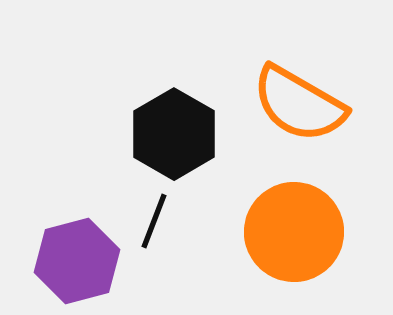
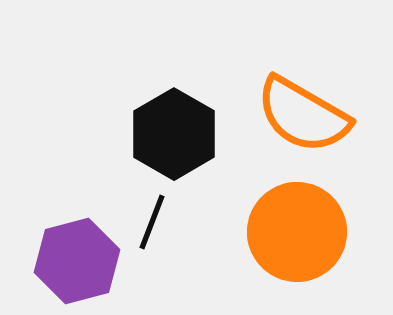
orange semicircle: moved 4 px right, 11 px down
black line: moved 2 px left, 1 px down
orange circle: moved 3 px right
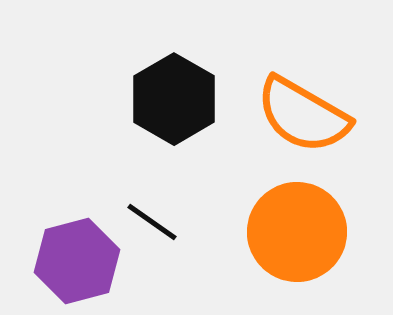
black hexagon: moved 35 px up
black line: rotated 76 degrees counterclockwise
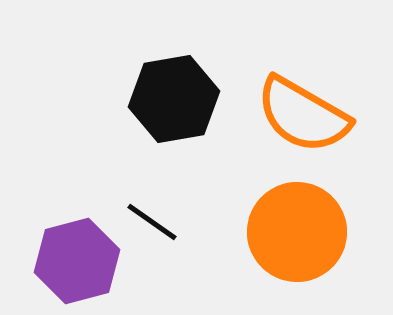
black hexagon: rotated 20 degrees clockwise
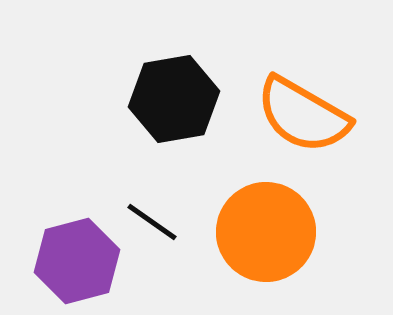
orange circle: moved 31 px left
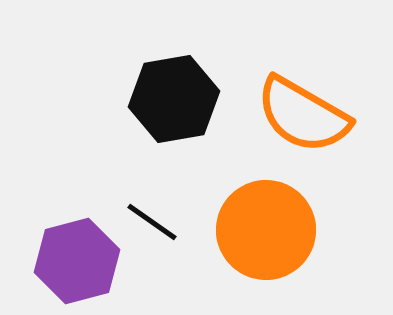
orange circle: moved 2 px up
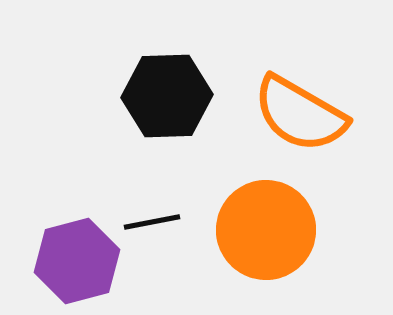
black hexagon: moved 7 px left, 3 px up; rotated 8 degrees clockwise
orange semicircle: moved 3 px left, 1 px up
black line: rotated 46 degrees counterclockwise
